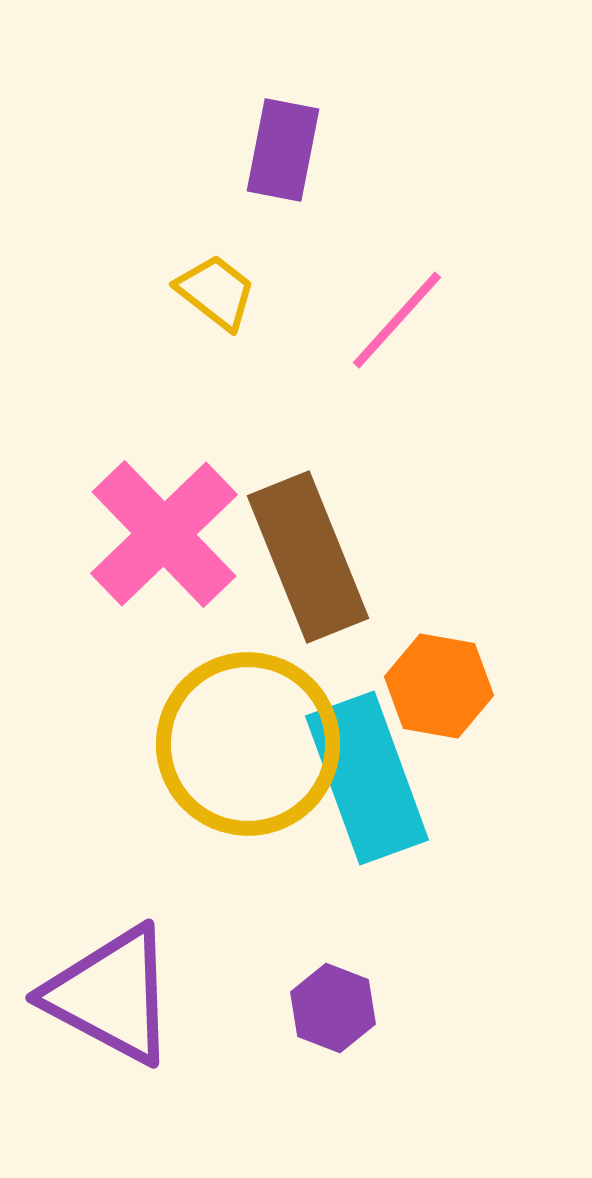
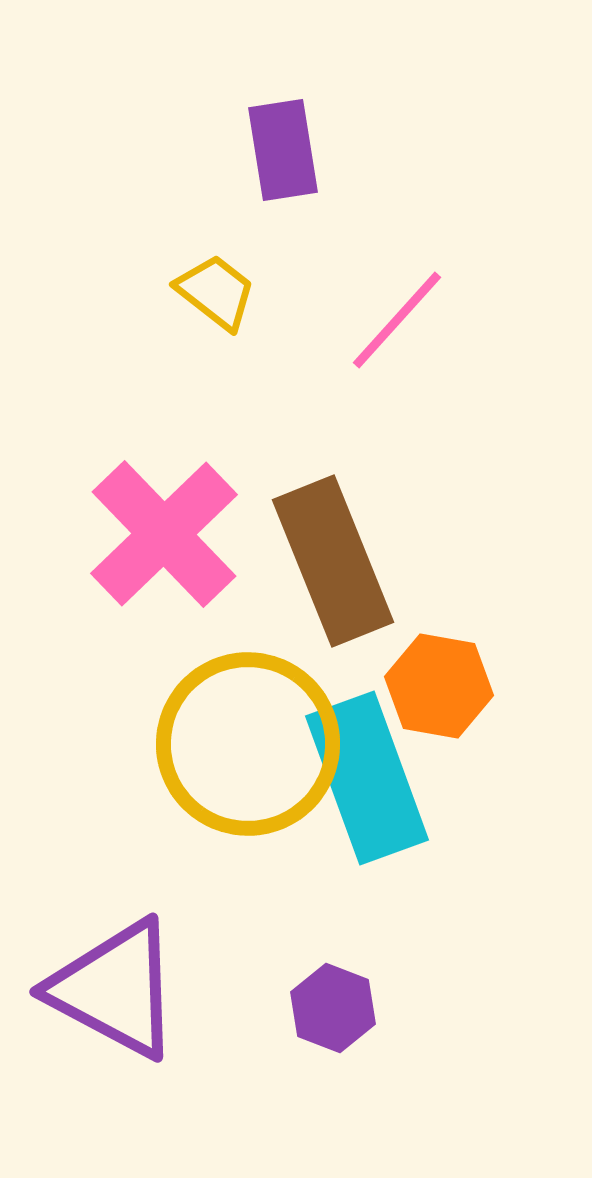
purple rectangle: rotated 20 degrees counterclockwise
brown rectangle: moved 25 px right, 4 px down
purple triangle: moved 4 px right, 6 px up
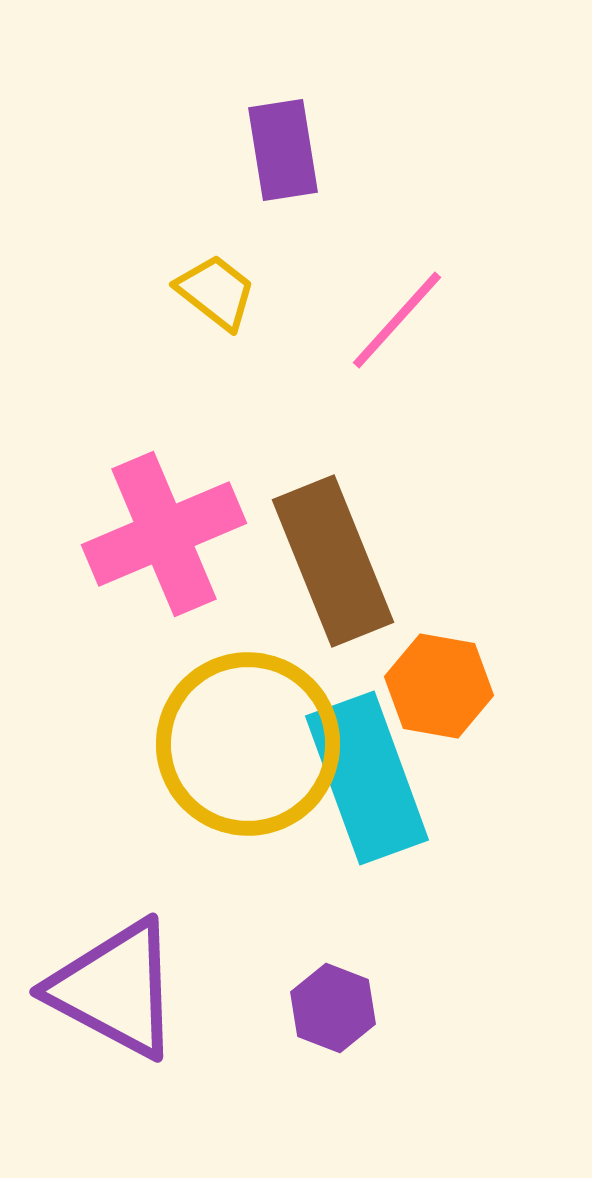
pink cross: rotated 21 degrees clockwise
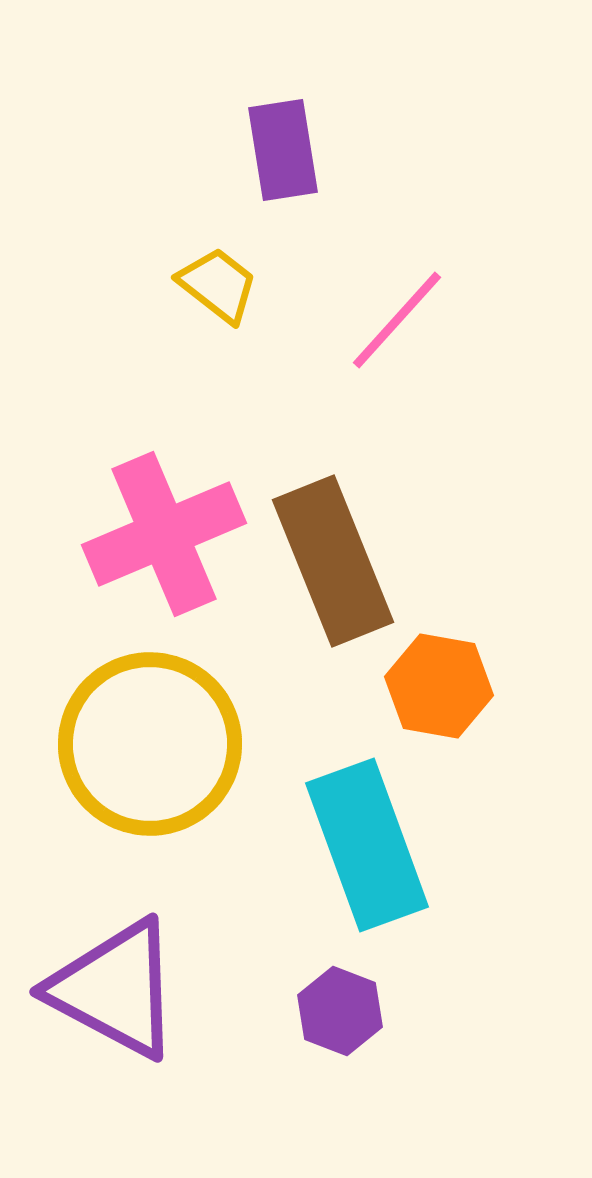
yellow trapezoid: moved 2 px right, 7 px up
yellow circle: moved 98 px left
cyan rectangle: moved 67 px down
purple hexagon: moved 7 px right, 3 px down
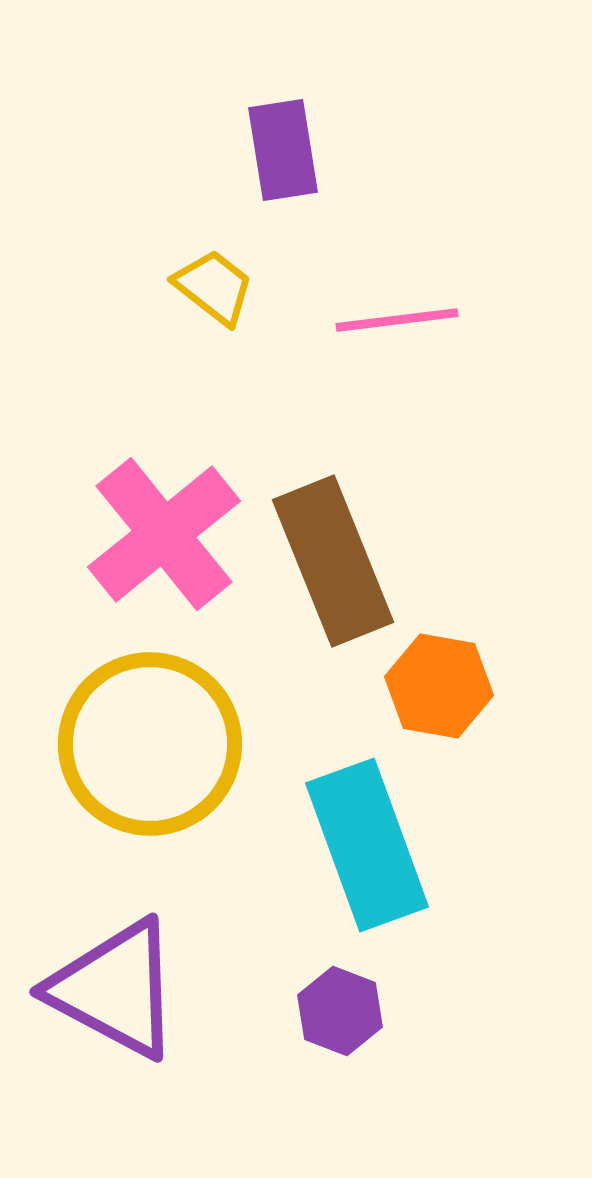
yellow trapezoid: moved 4 px left, 2 px down
pink line: rotated 41 degrees clockwise
pink cross: rotated 16 degrees counterclockwise
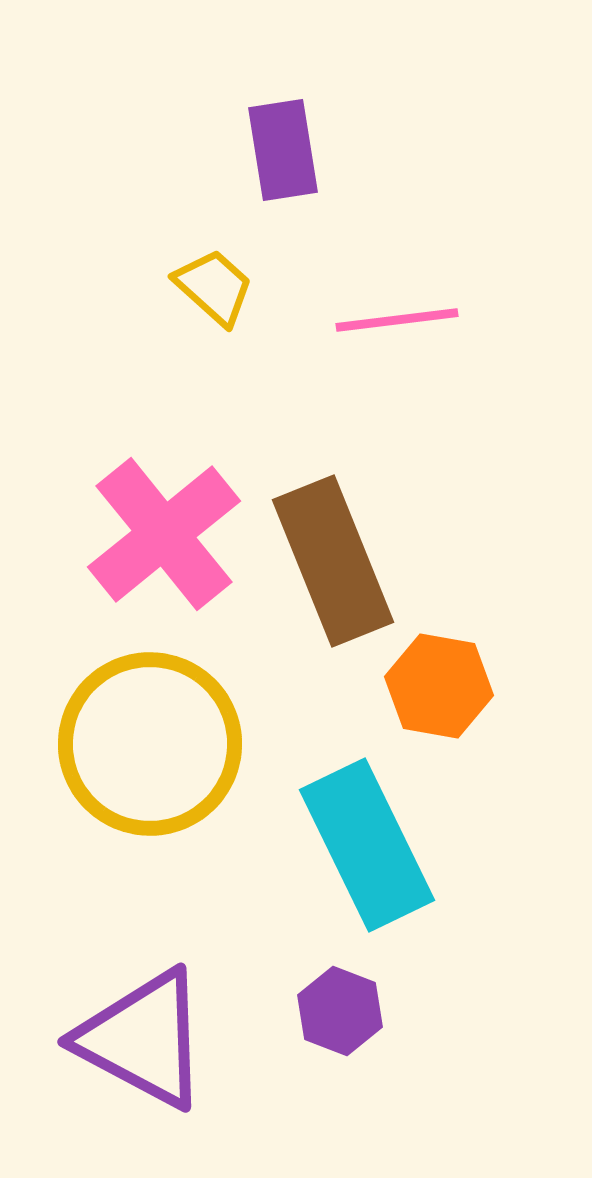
yellow trapezoid: rotated 4 degrees clockwise
cyan rectangle: rotated 6 degrees counterclockwise
purple triangle: moved 28 px right, 50 px down
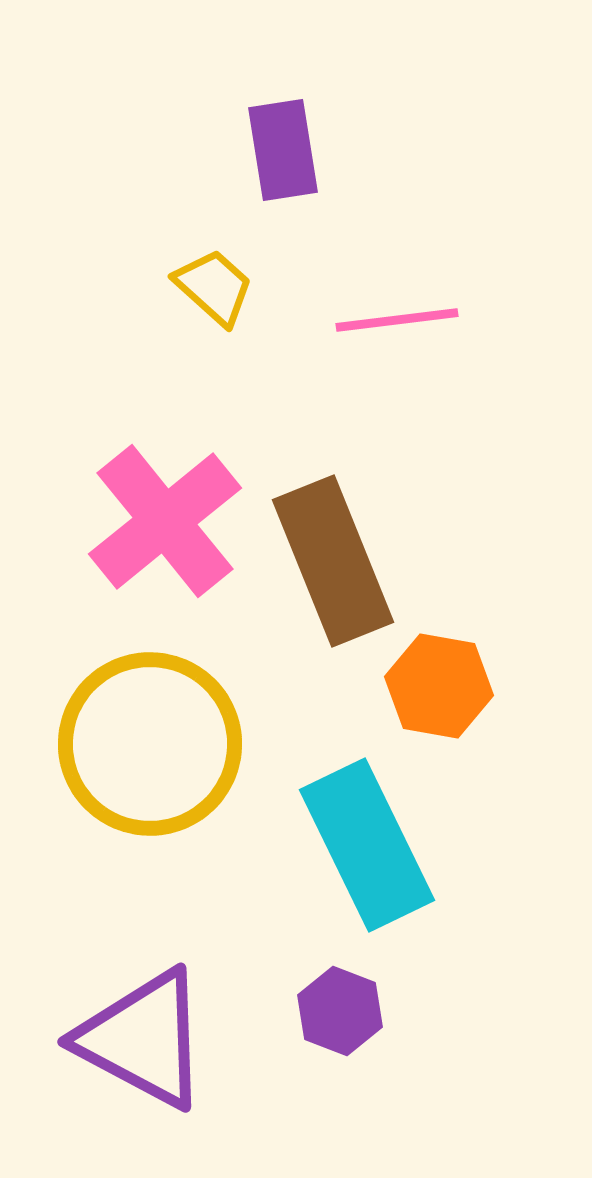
pink cross: moved 1 px right, 13 px up
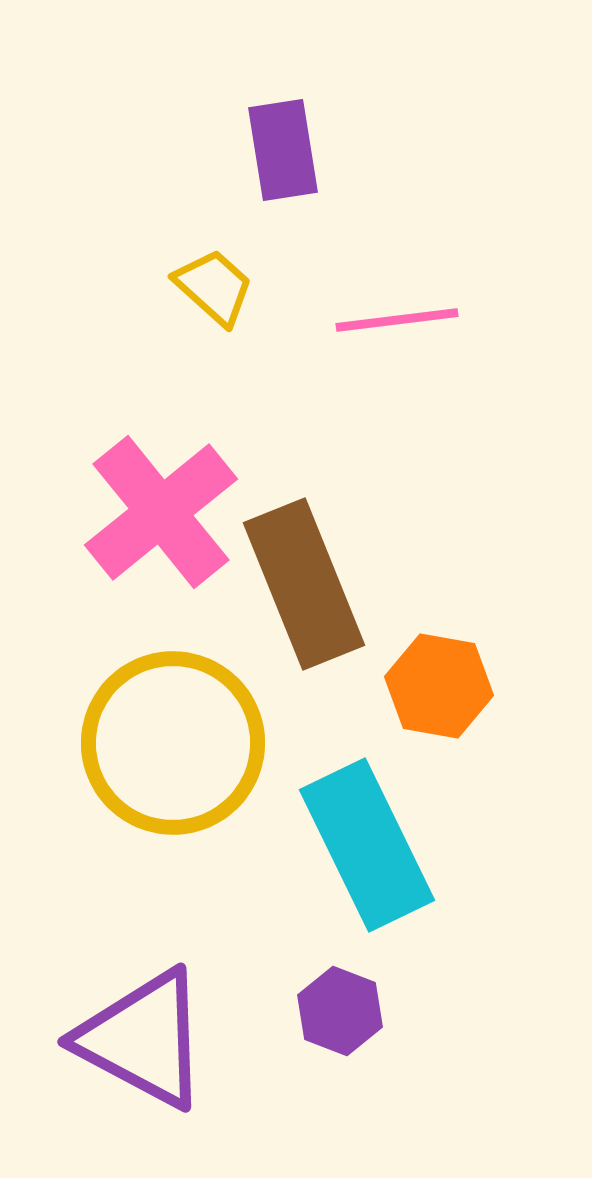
pink cross: moved 4 px left, 9 px up
brown rectangle: moved 29 px left, 23 px down
yellow circle: moved 23 px right, 1 px up
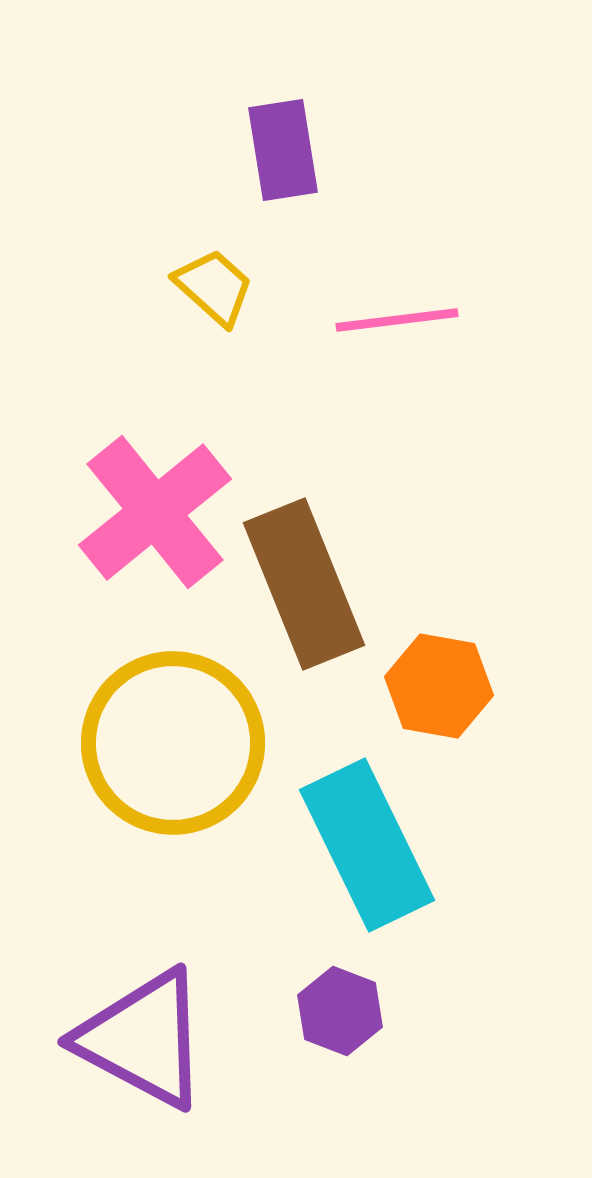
pink cross: moved 6 px left
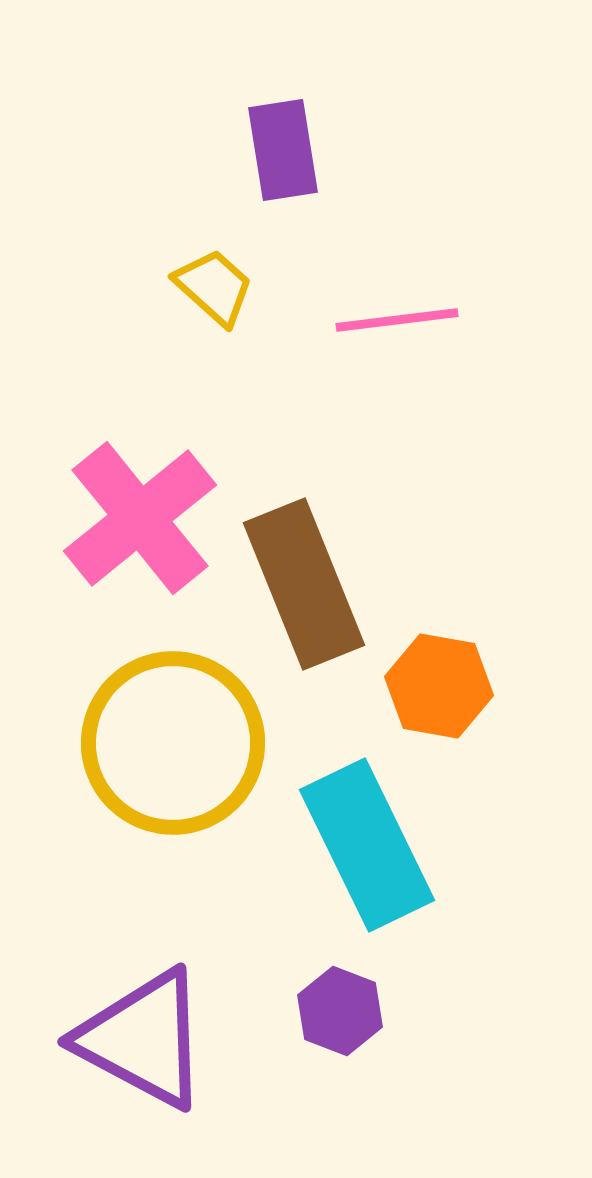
pink cross: moved 15 px left, 6 px down
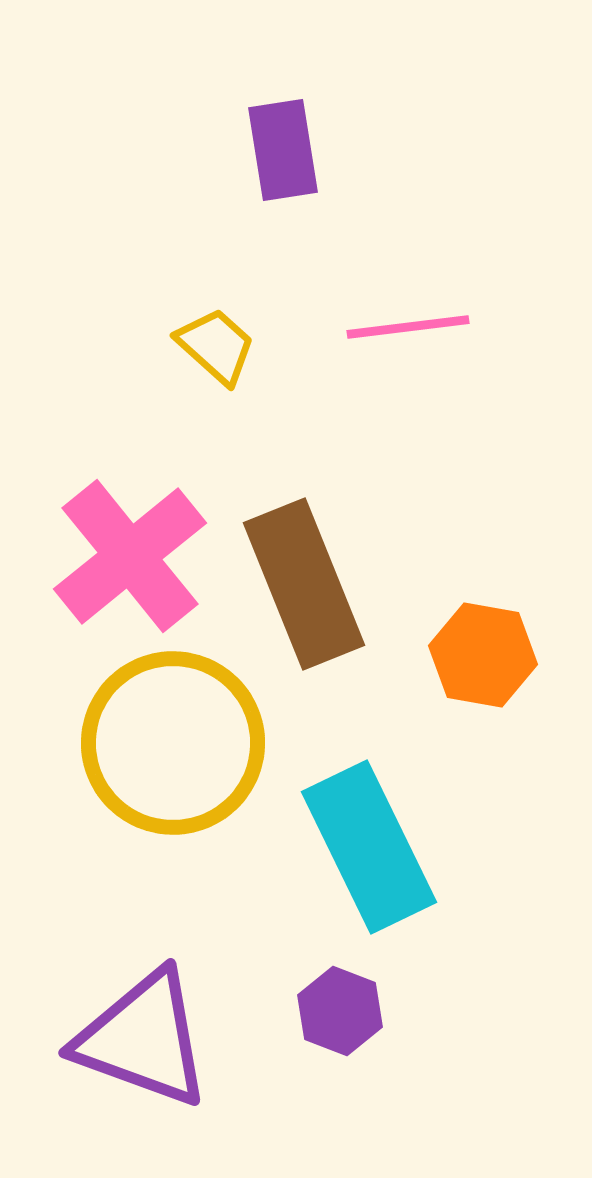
yellow trapezoid: moved 2 px right, 59 px down
pink line: moved 11 px right, 7 px down
pink cross: moved 10 px left, 38 px down
orange hexagon: moved 44 px right, 31 px up
cyan rectangle: moved 2 px right, 2 px down
purple triangle: rotated 8 degrees counterclockwise
